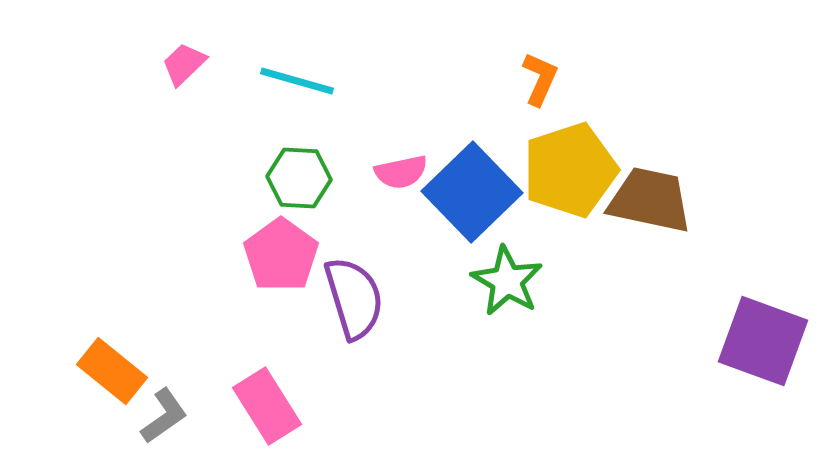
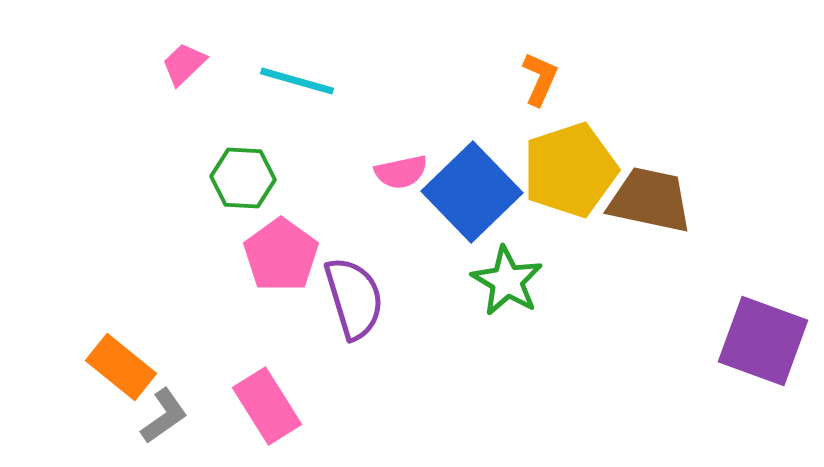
green hexagon: moved 56 px left
orange rectangle: moved 9 px right, 4 px up
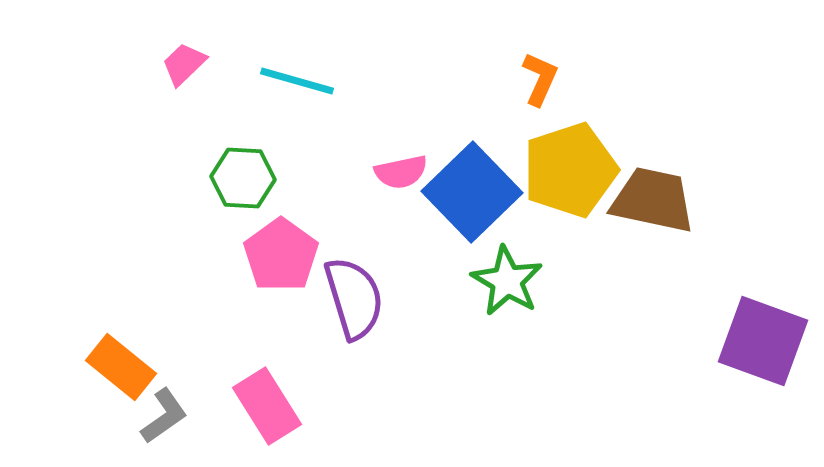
brown trapezoid: moved 3 px right
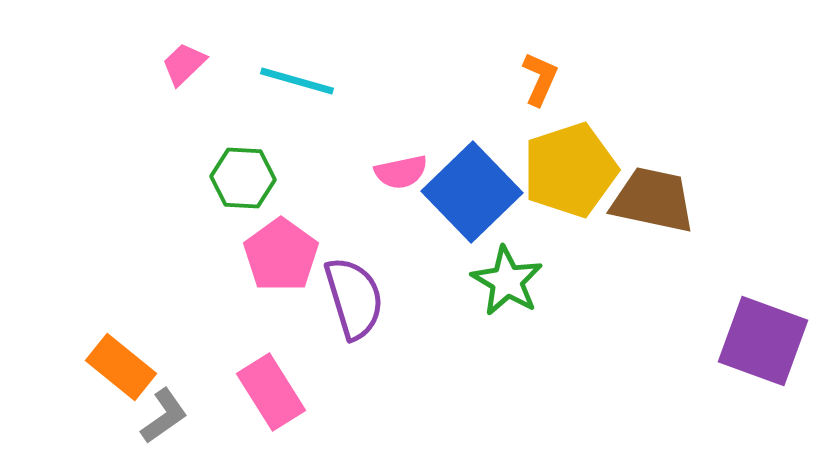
pink rectangle: moved 4 px right, 14 px up
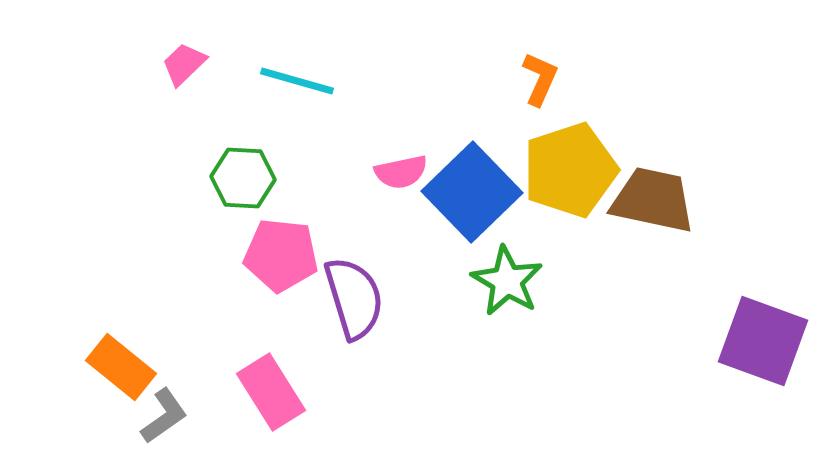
pink pentagon: rotated 30 degrees counterclockwise
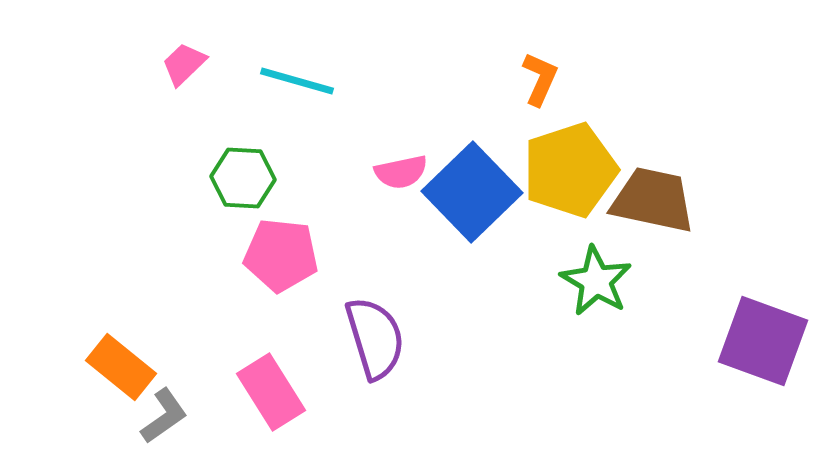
green star: moved 89 px right
purple semicircle: moved 21 px right, 40 px down
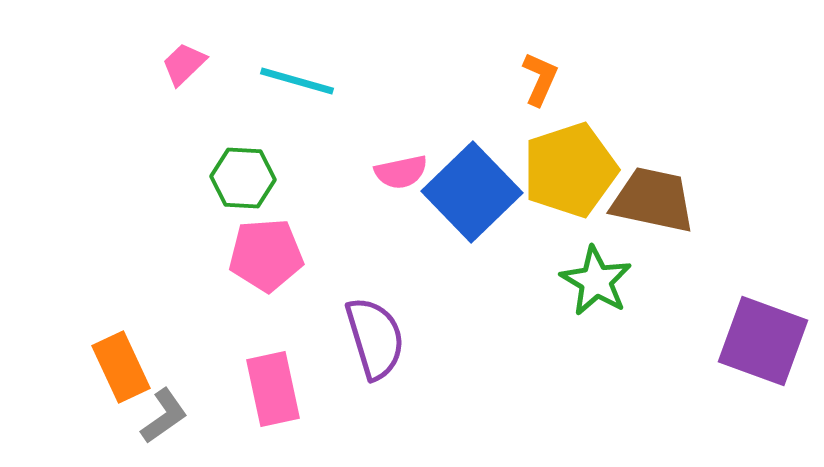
pink pentagon: moved 15 px left; rotated 10 degrees counterclockwise
orange rectangle: rotated 26 degrees clockwise
pink rectangle: moved 2 px right, 3 px up; rotated 20 degrees clockwise
